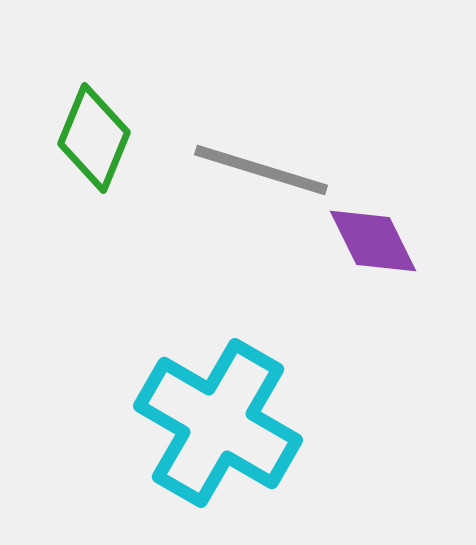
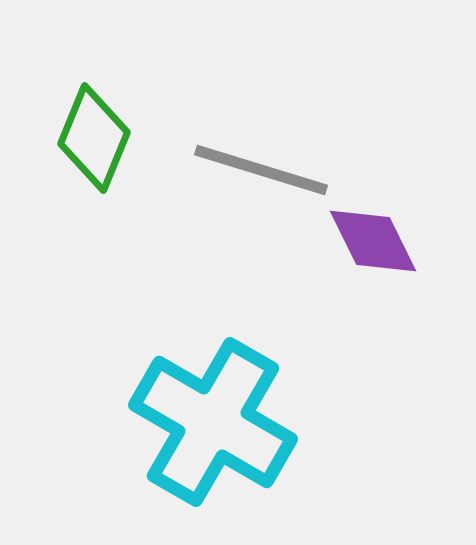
cyan cross: moved 5 px left, 1 px up
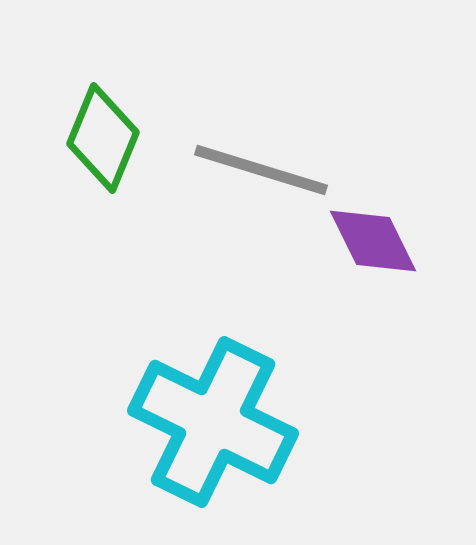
green diamond: moved 9 px right
cyan cross: rotated 4 degrees counterclockwise
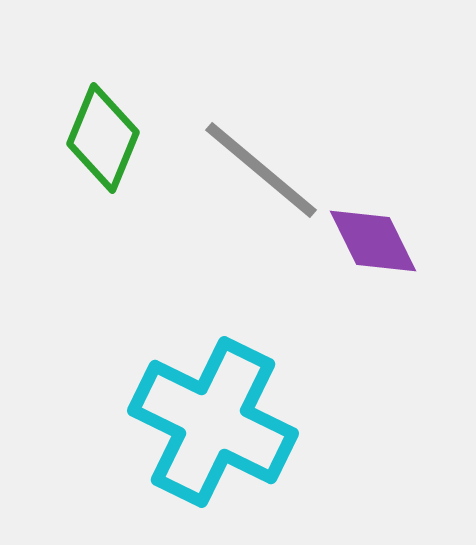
gray line: rotated 23 degrees clockwise
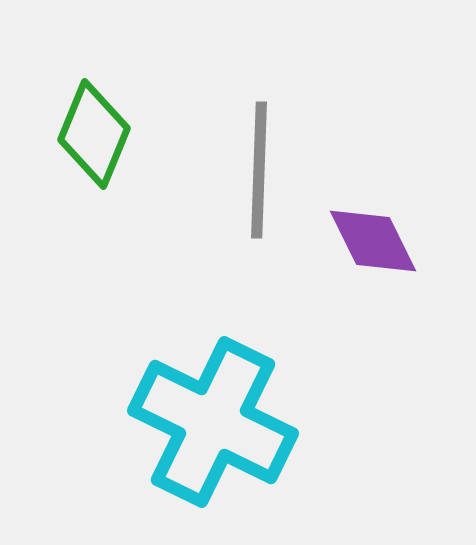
green diamond: moved 9 px left, 4 px up
gray line: moved 2 px left; rotated 52 degrees clockwise
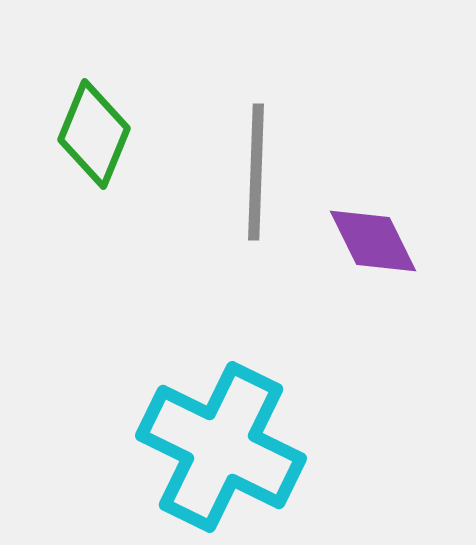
gray line: moved 3 px left, 2 px down
cyan cross: moved 8 px right, 25 px down
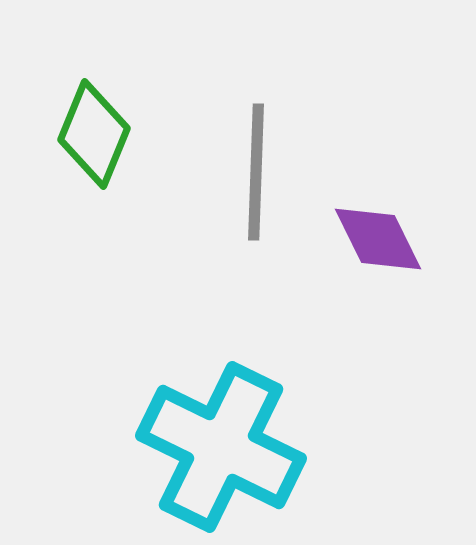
purple diamond: moved 5 px right, 2 px up
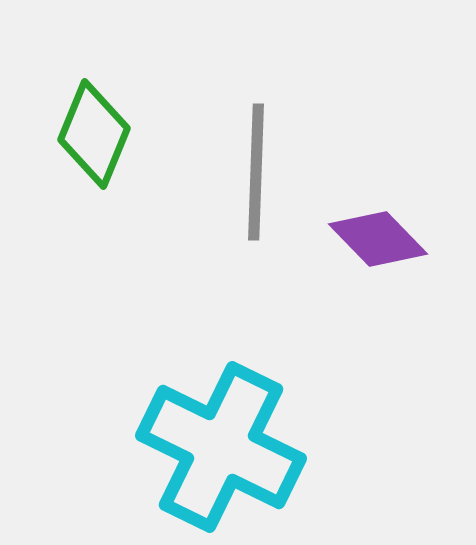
purple diamond: rotated 18 degrees counterclockwise
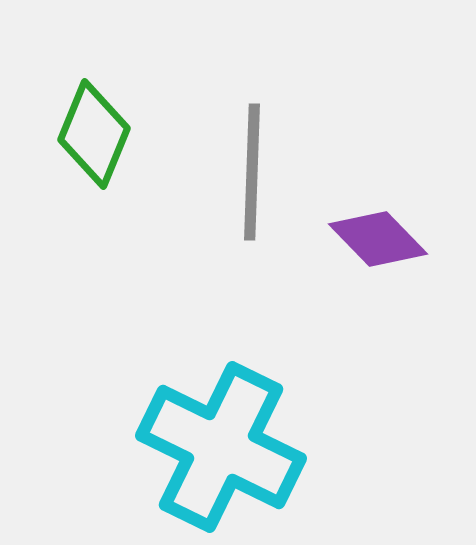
gray line: moved 4 px left
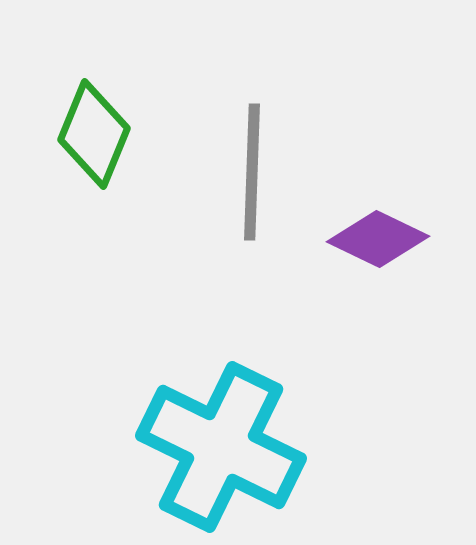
purple diamond: rotated 20 degrees counterclockwise
